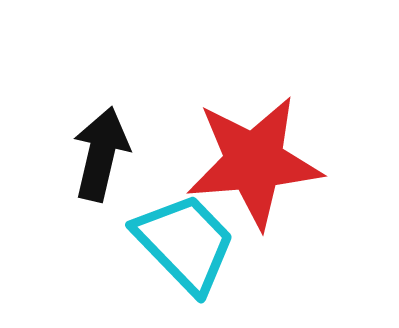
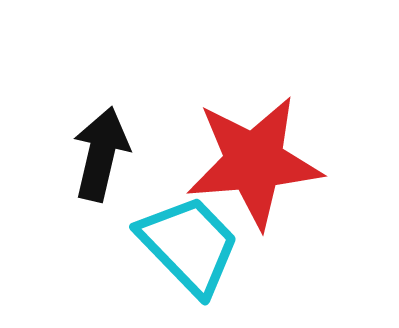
cyan trapezoid: moved 4 px right, 2 px down
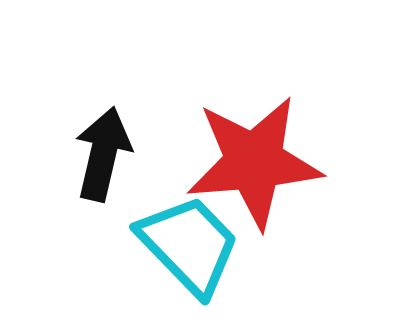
black arrow: moved 2 px right
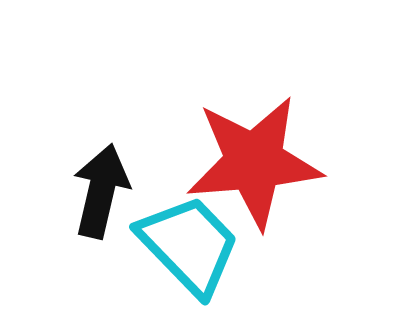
black arrow: moved 2 px left, 37 px down
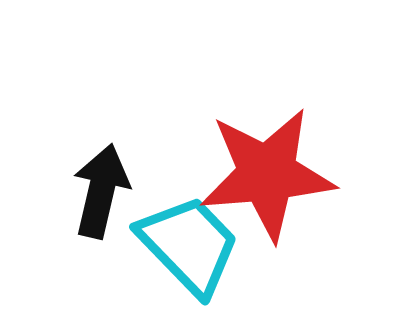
red star: moved 13 px right, 12 px down
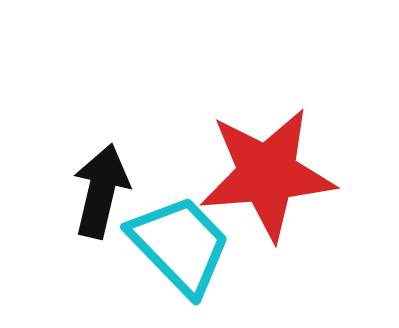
cyan trapezoid: moved 9 px left
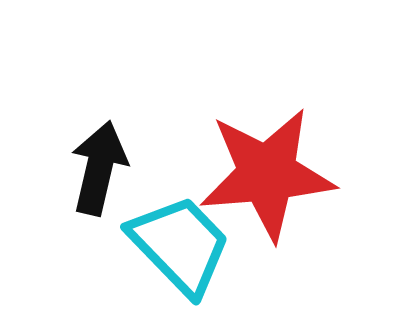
black arrow: moved 2 px left, 23 px up
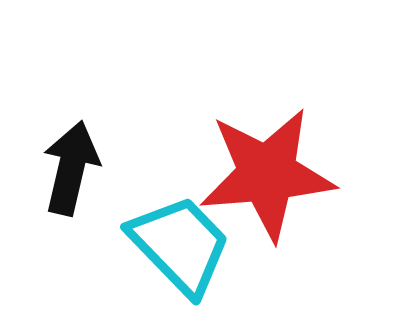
black arrow: moved 28 px left
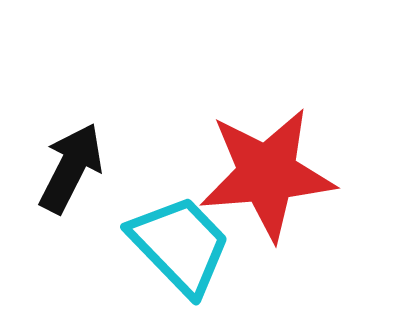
black arrow: rotated 14 degrees clockwise
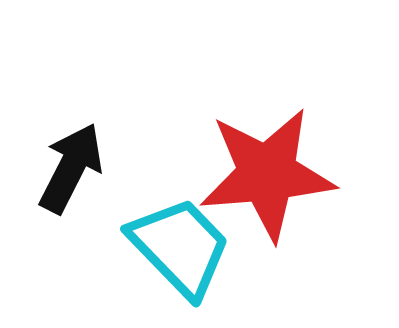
cyan trapezoid: moved 2 px down
